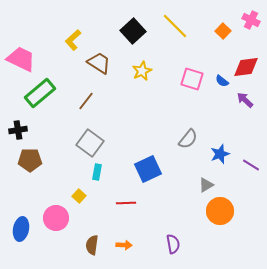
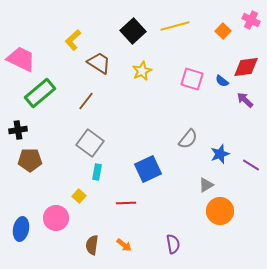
yellow line: rotated 60 degrees counterclockwise
orange arrow: rotated 35 degrees clockwise
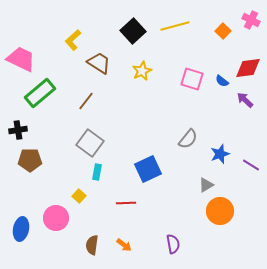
red diamond: moved 2 px right, 1 px down
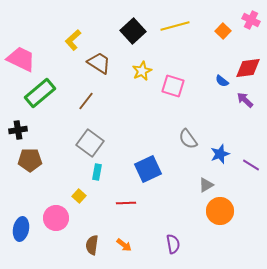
pink square: moved 19 px left, 7 px down
gray semicircle: rotated 105 degrees clockwise
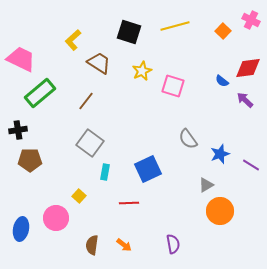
black square: moved 4 px left, 1 px down; rotated 30 degrees counterclockwise
cyan rectangle: moved 8 px right
red line: moved 3 px right
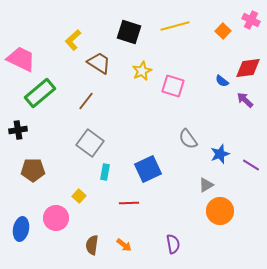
brown pentagon: moved 3 px right, 10 px down
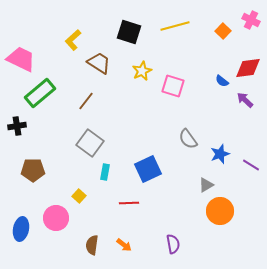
black cross: moved 1 px left, 4 px up
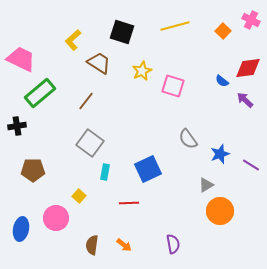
black square: moved 7 px left
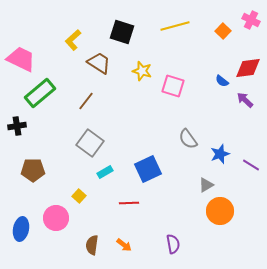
yellow star: rotated 30 degrees counterclockwise
cyan rectangle: rotated 49 degrees clockwise
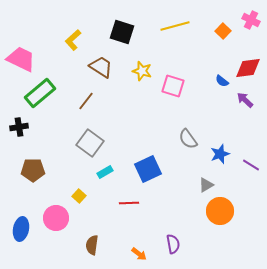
brown trapezoid: moved 2 px right, 4 px down
black cross: moved 2 px right, 1 px down
orange arrow: moved 15 px right, 9 px down
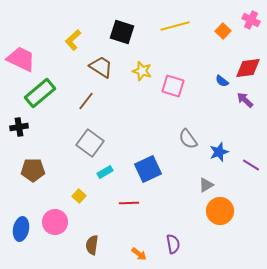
blue star: moved 1 px left, 2 px up
pink circle: moved 1 px left, 4 px down
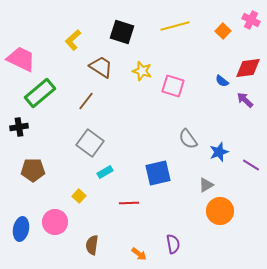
blue square: moved 10 px right, 4 px down; rotated 12 degrees clockwise
